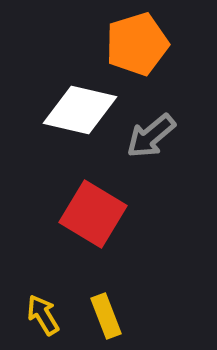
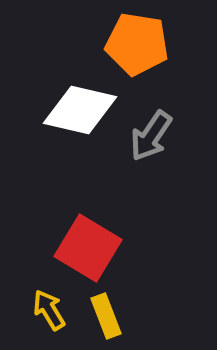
orange pentagon: rotated 26 degrees clockwise
gray arrow: rotated 16 degrees counterclockwise
red square: moved 5 px left, 34 px down
yellow arrow: moved 6 px right, 5 px up
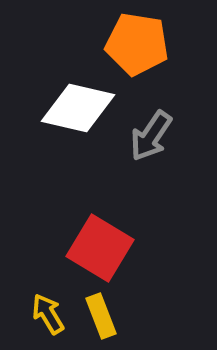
white diamond: moved 2 px left, 2 px up
red square: moved 12 px right
yellow arrow: moved 1 px left, 4 px down
yellow rectangle: moved 5 px left
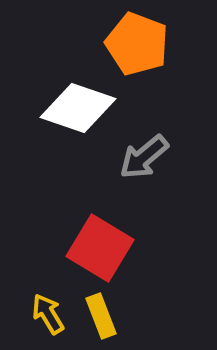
orange pentagon: rotated 12 degrees clockwise
white diamond: rotated 6 degrees clockwise
gray arrow: moved 7 px left, 21 px down; rotated 16 degrees clockwise
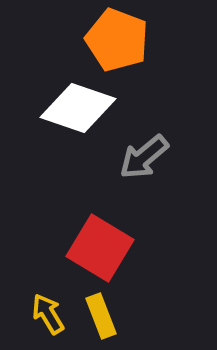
orange pentagon: moved 20 px left, 4 px up
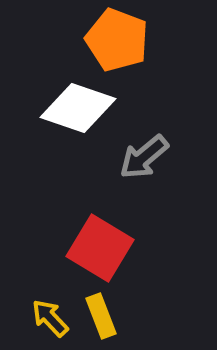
yellow arrow: moved 2 px right, 4 px down; rotated 12 degrees counterclockwise
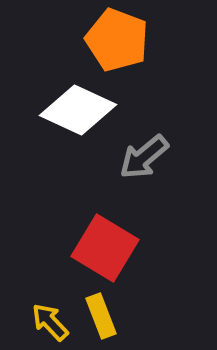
white diamond: moved 2 px down; rotated 6 degrees clockwise
red square: moved 5 px right
yellow arrow: moved 4 px down
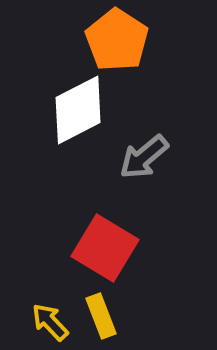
orange pentagon: rotated 12 degrees clockwise
white diamond: rotated 52 degrees counterclockwise
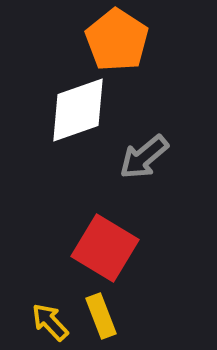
white diamond: rotated 8 degrees clockwise
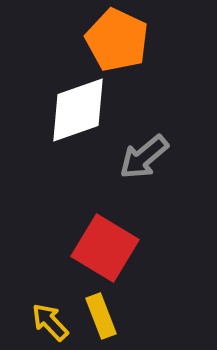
orange pentagon: rotated 8 degrees counterclockwise
